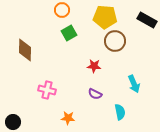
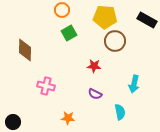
cyan arrow: rotated 36 degrees clockwise
pink cross: moved 1 px left, 4 px up
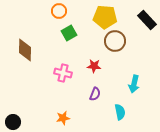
orange circle: moved 3 px left, 1 px down
black rectangle: rotated 18 degrees clockwise
pink cross: moved 17 px right, 13 px up
purple semicircle: rotated 96 degrees counterclockwise
orange star: moved 5 px left; rotated 16 degrees counterclockwise
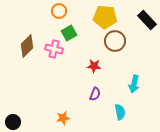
brown diamond: moved 2 px right, 4 px up; rotated 45 degrees clockwise
pink cross: moved 9 px left, 24 px up
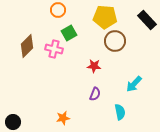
orange circle: moved 1 px left, 1 px up
cyan arrow: rotated 30 degrees clockwise
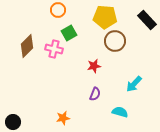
red star: rotated 16 degrees counterclockwise
cyan semicircle: rotated 63 degrees counterclockwise
